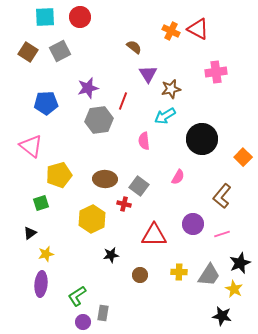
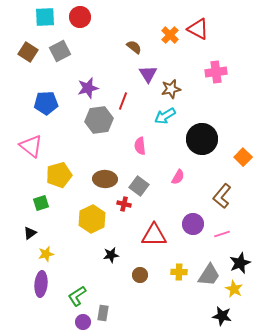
orange cross at (171, 31): moved 1 px left, 4 px down; rotated 18 degrees clockwise
pink semicircle at (144, 141): moved 4 px left, 5 px down
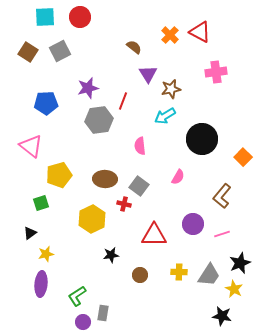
red triangle at (198, 29): moved 2 px right, 3 px down
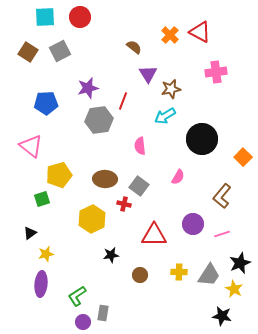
green square at (41, 203): moved 1 px right, 4 px up
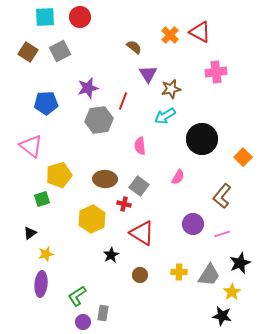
red triangle at (154, 235): moved 12 px left, 2 px up; rotated 32 degrees clockwise
black star at (111, 255): rotated 21 degrees counterclockwise
yellow star at (234, 289): moved 2 px left, 3 px down; rotated 12 degrees clockwise
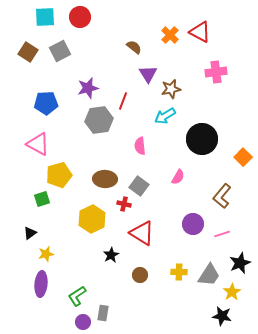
pink triangle at (31, 146): moved 7 px right, 2 px up; rotated 10 degrees counterclockwise
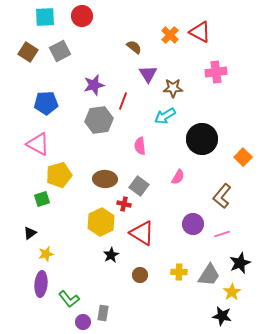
red circle at (80, 17): moved 2 px right, 1 px up
purple star at (88, 88): moved 6 px right, 3 px up
brown star at (171, 89): moved 2 px right, 1 px up; rotated 12 degrees clockwise
yellow hexagon at (92, 219): moved 9 px right, 3 px down
green L-shape at (77, 296): moved 8 px left, 3 px down; rotated 95 degrees counterclockwise
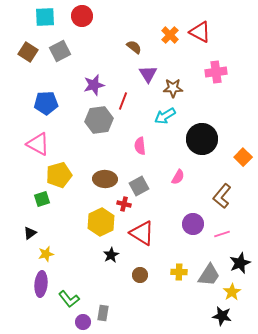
gray square at (139, 186): rotated 24 degrees clockwise
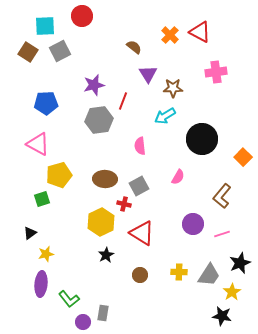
cyan square at (45, 17): moved 9 px down
black star at (111, 255): moved 5 px left
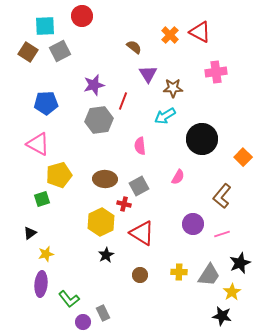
gray rectangle at (103, 313): rotated 35 degrees counterclockwise
